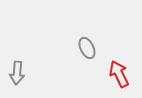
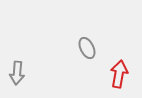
red arrow: rotated 36 degrees clockwise
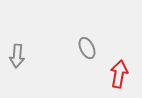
gray arrow: moved 17 px up
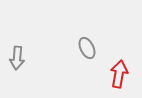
gray arrow: moved 2 px down
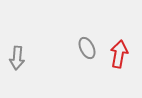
red arrow: moved 20 px up
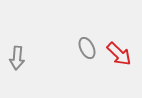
red arrow: rotated 124 degrees clockwise
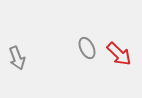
gray arrow: rotated 25 degrees counterclockwise
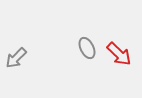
gray arrow: moved 1 px left; rotated 65 degrees clockwise
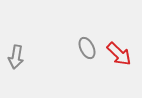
gray arrow: moved 1 px up; rotated 35 degrees counterclockwise
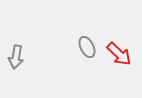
gray ellipse: moved 1 px up
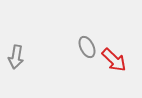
red arrow: moved 5 px left, 6 px down
